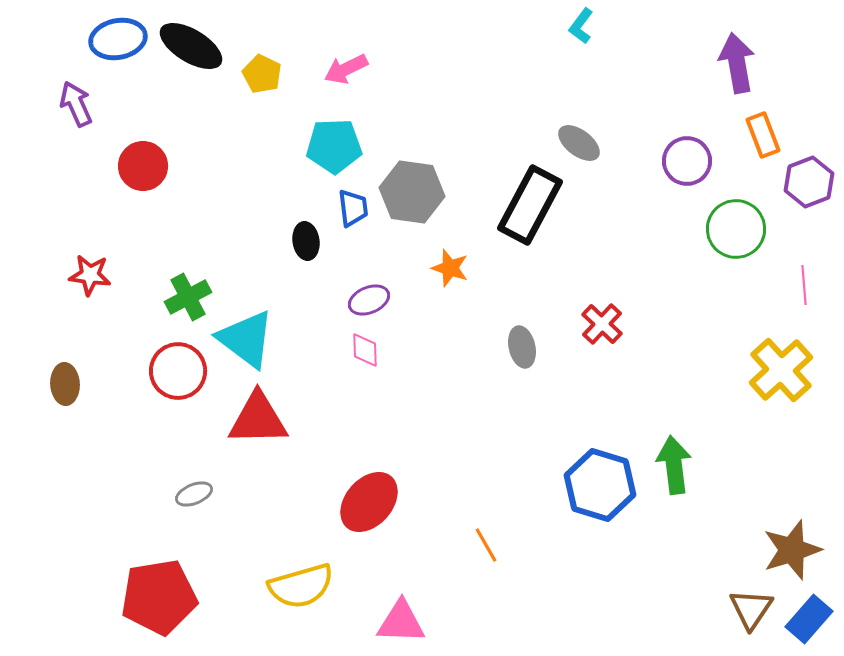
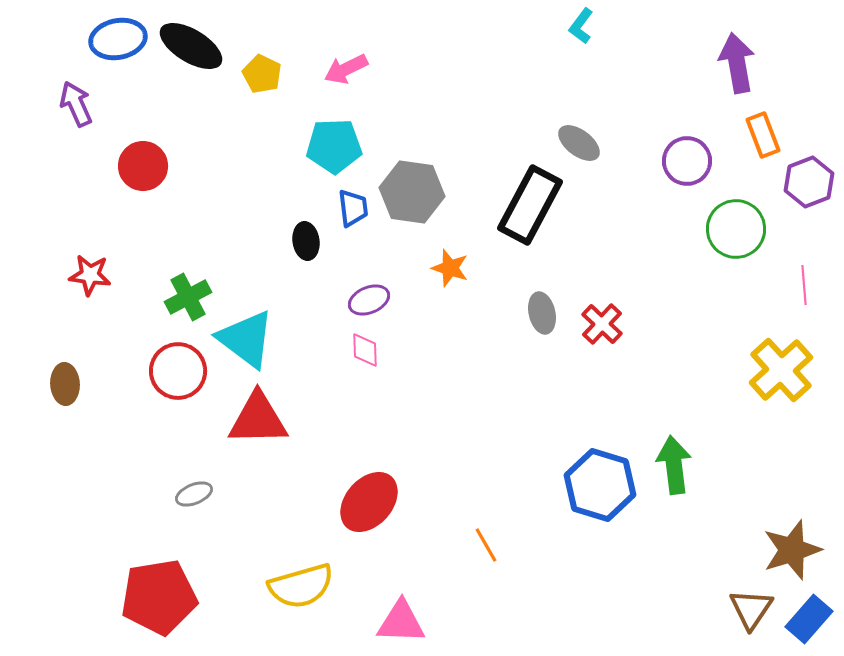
gray ellipse at (522, 347): moved 20 px right, 34 px up
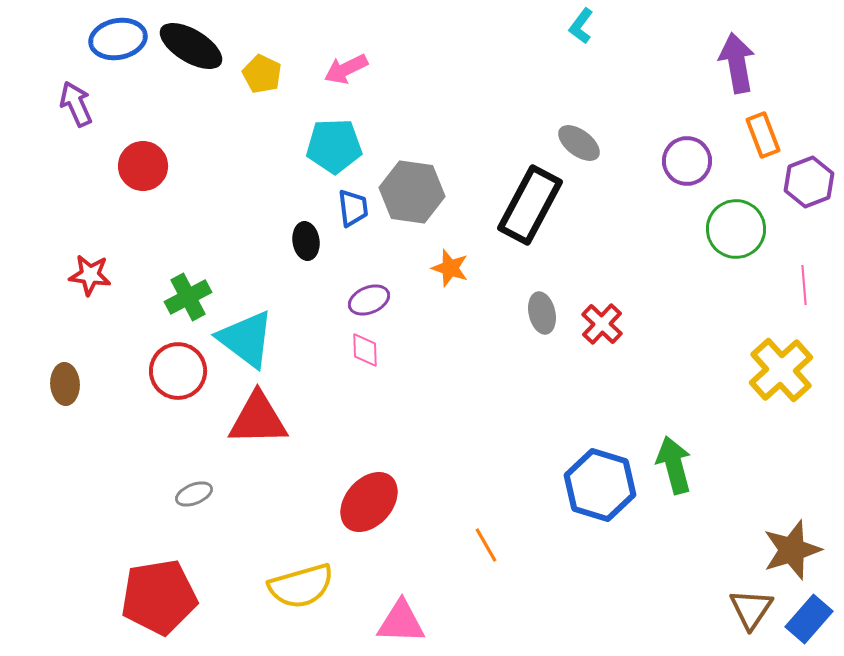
green arrow at (674, 465): rotated 8 degrees counterclockwise
